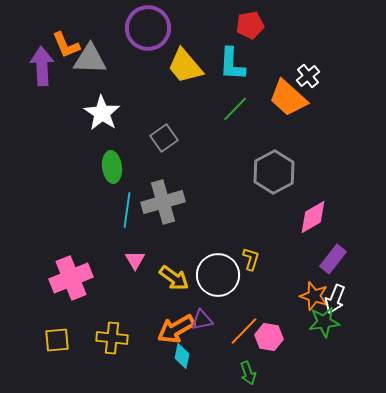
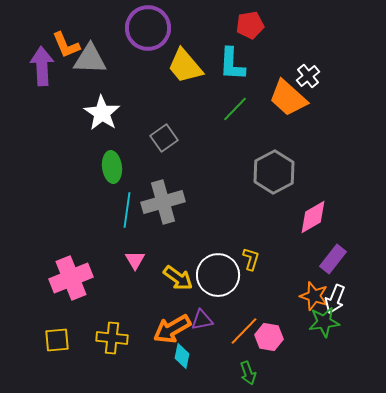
yellow arrow: moved 4 px right
orange arrow: moved 4 px left
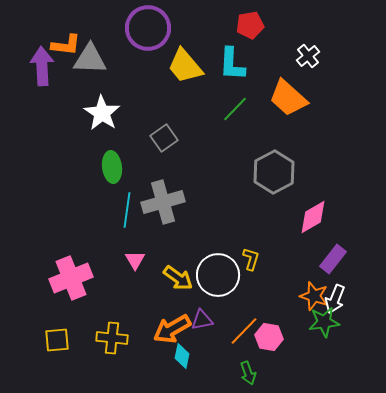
orange L-shape: rotated 60 degrees counterclockwise
white cross: moved 20 px up
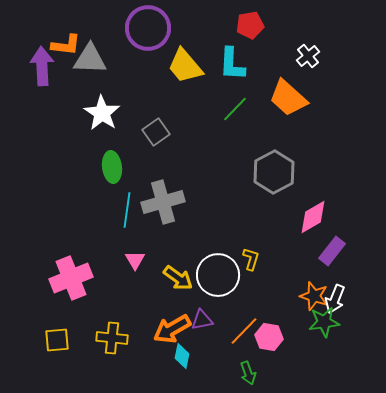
gray square: moved 8 px left, 6 px up
purple rectangle: moved 1 px left, 8 px up
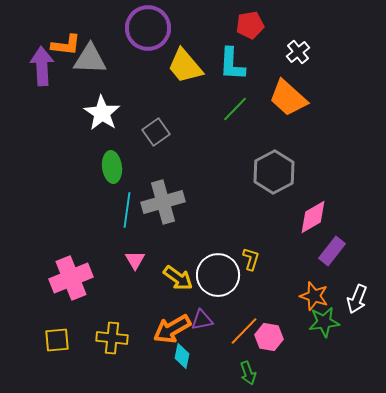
white cross: moved 10 px left, 4 px up
white arrow: moved 22 px right
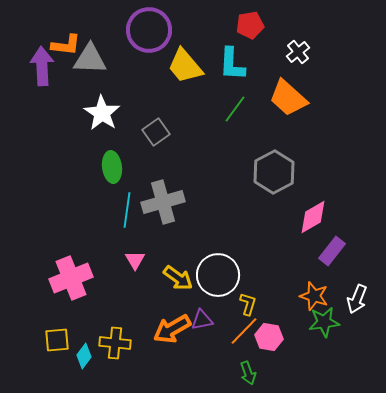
purple circle: moved 1 px right, 2 px down
green line: rotated 8 degrees counterclockwise
yellow L-shape: moved 3 px left, 45 px down
yellow cross: moved 3 px right, 5 px down
cyan diamond: moved 98 px left; rotated 25 degrees clockwise
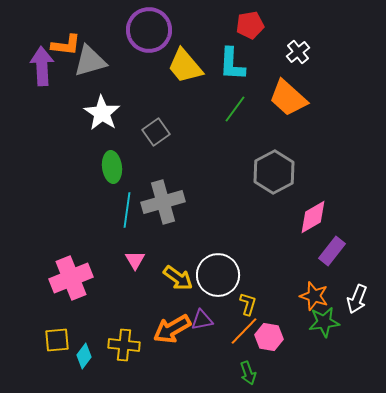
gray triangle: moved 2 px down; rotated 18 degrees counterclockwise
yellow cross: moved 9 px right, 2 px down
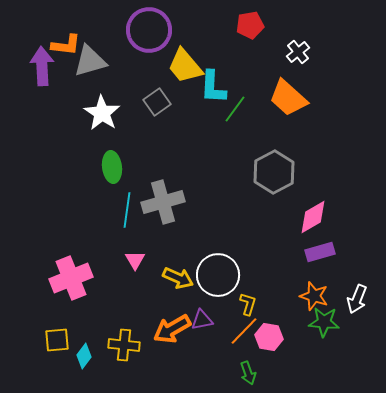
cyan L-shape: moved 19 px left, 23 px down
gray square: moved 1 px right, 30 px up
purple rectangle: moved 12 px left, 1 px down; rotated 36 degrees clockwise
yellow arrow: rotated 12 degrees counterclockwise
green star: rotated 12 degrees clockwise
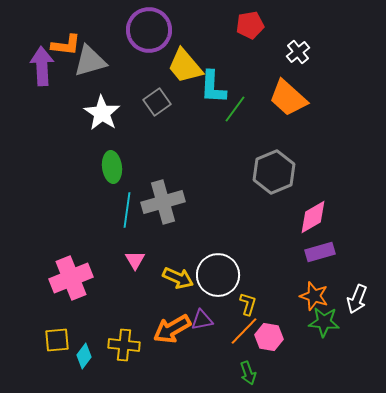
gray hexagon: rotated 6 degrees clockwise
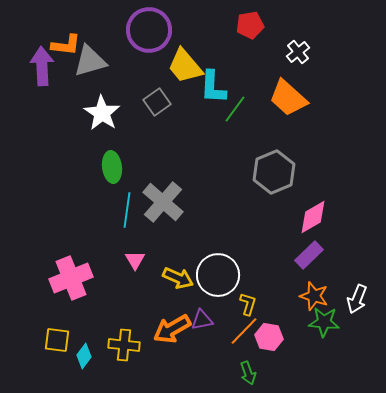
gray cross: rotated 33 degrees counterclockwise
purple rectangle: moved 11 px left, 3 px down; rotated 28 degrees counterclockwise
yellow square: rotated 12 degrees clockwise
